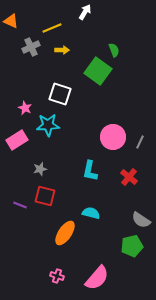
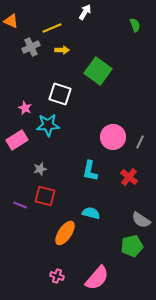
green semicircle: moved 21 px right, 25 px up
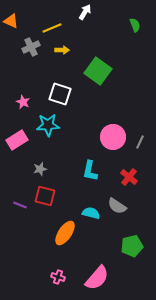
pink star: moved 2 px left, 6 px up
gray semicircle: moved 24 px left, 14 px up
pink cross: moved 1 px right, 1 px down
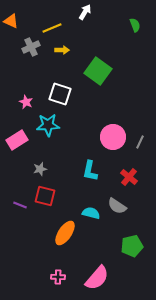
pink star: moved 3 px right
pink cross: rotated 16 degrees counterclockwise
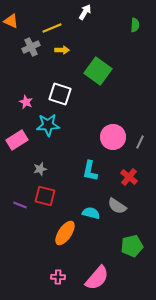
green semicircle: rotated 24 degrees clockwise
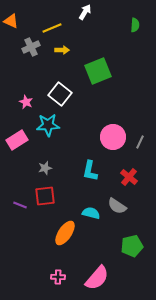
green square: rotated 32 degrees clockwise
white square: rotated 20 degrees clockwise
gray star: moved 5 px right, 1 px up
red square: rotated 20 degrees counterclockwise
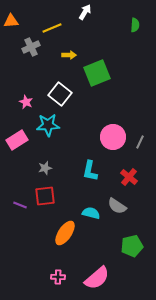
orange triangle: rotated 28 degrees counterclockwise
yellow arrow: moved 7 px right, 5 px down
green square: moved 1 px left, 2 px down
pink semicircle: rotated 8 degrees clockwise
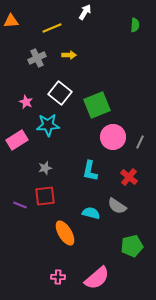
gray cross: moved 6 px right, 11 px down
green square: moved 32 px down
white square: moved 1 px up
orange ellipse: rotated 65 degrees counterclockwise
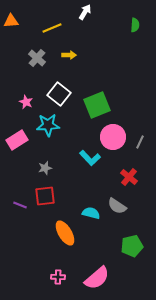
gray cross: rotated 24 degrees counterclockwise
white square: moved 1 px left, 1 px down
cyan L-shape: moved 13 px up; rotated 55 degrees counterclockwise
